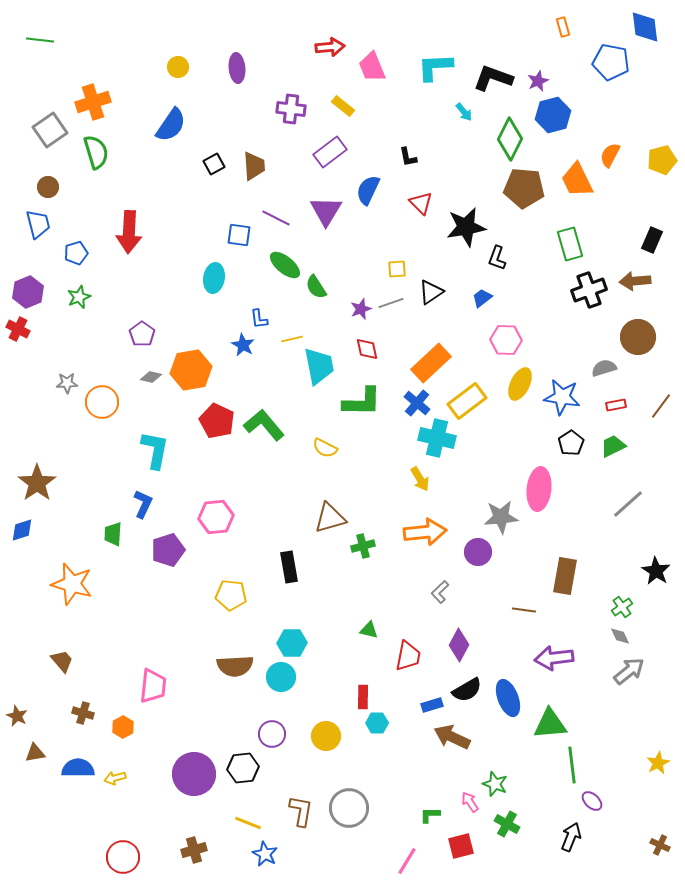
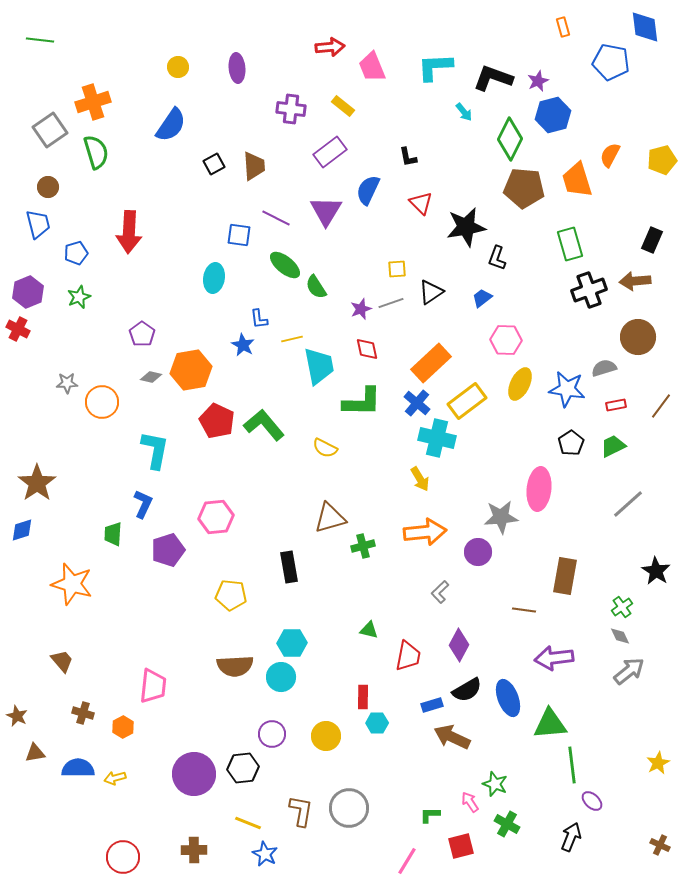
orange trapezoid at (577, 180): rotated 9 degrees clockwise
blue star at (562, 397): moved 5 px right, 8 px up
brown cross at (194, 850): rotated 15 degrees clockwise
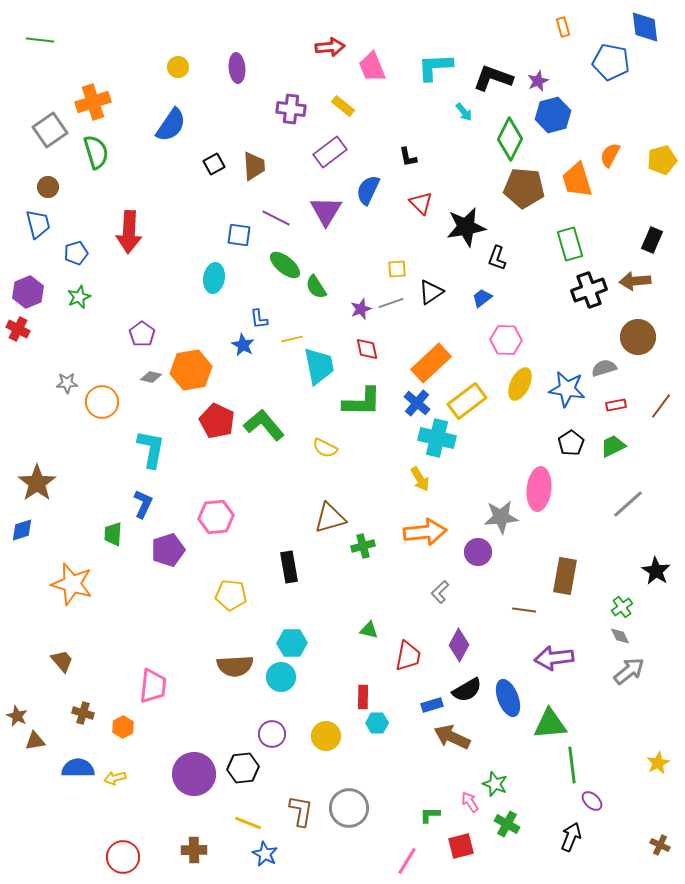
cyan L-shape at (155, 450): moved 4 px left, 1 px up
brown triangle at (35, 753): moved 12 px up
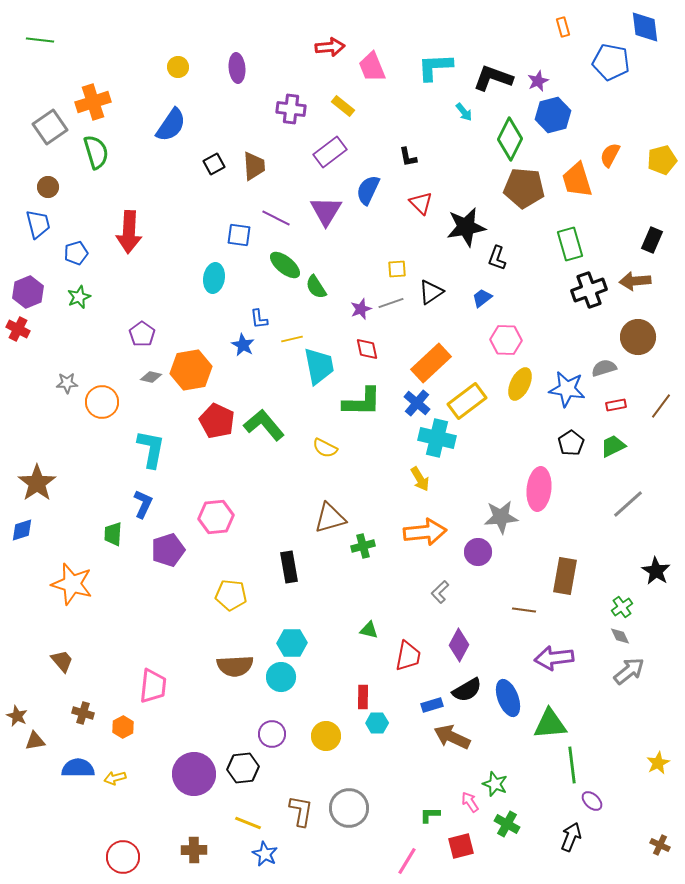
gray square at (50, 130): moved 3 px up
